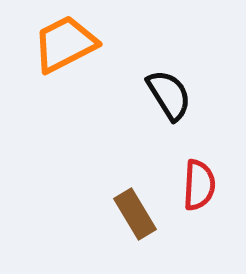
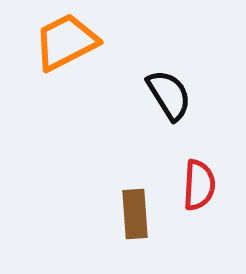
orange trapezoid: moved 1 px right, 2 px up
brown rectangle: rotated 27 degrees clockwise
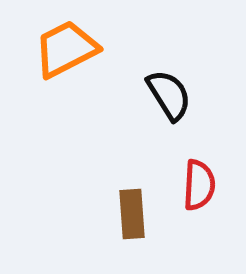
orange trapezoid: moved 7 px down
brown rectangle: moved 3 px left
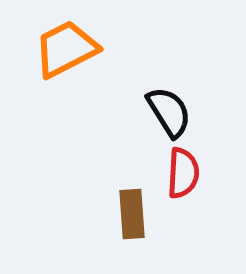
black semicircle: moved 17 px down
red semicircle: moved 16 px left, 12 px up
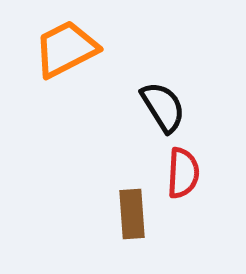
black semicircle: moved 6 px left, 5 px up
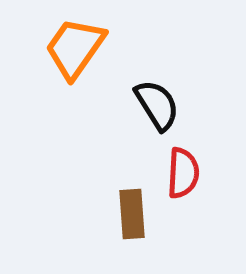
orange trapezoid: moved 9 px right, 1 px up; rotated 28 degrees counterclockwise
black semicircle: moved 6 px left, 2 px up
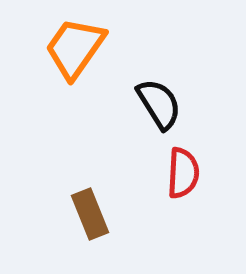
black semicircle: moved 2 px right, 1 px up
brown rectangle: moved 42 px left; rotated 18 degrees counterclockwise
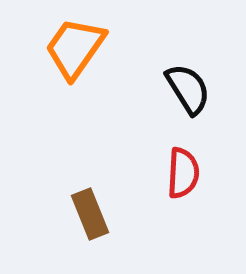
black semicircle: moved 29 px right, 15 px up
